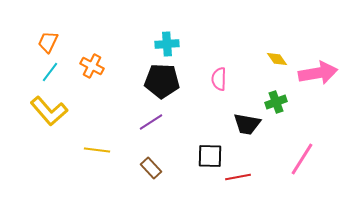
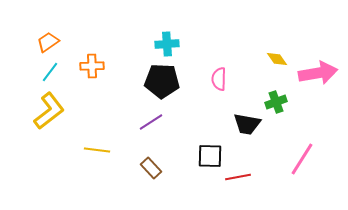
orange trapezoid: rotated 30 degrees clockwise
orange cross: rotated 30 degrees counterclockwise
yellow L-shape: rotated 87 degrees counterclockwise
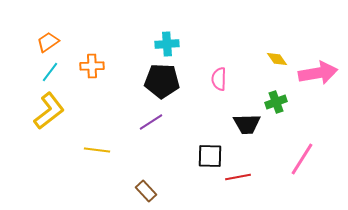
black trapezoid: rotated 12 degrees counterclockwise
brown rectangle: moved 5 px left, 23 px down
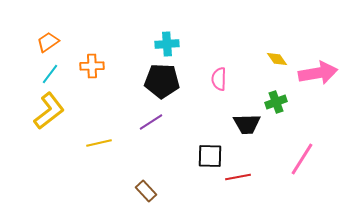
cyan line: moved 2 px down
yellow line: moved 2 px right, 7 px up; rotated 20 degrees counterclockwise
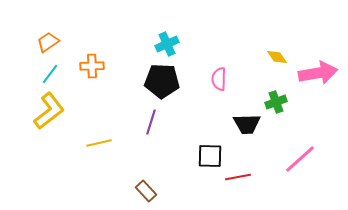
cyan cross: rotated 20 degrees counterclockwise
yellow diamond: moved 2 px up
purple line: rotated 40 degrees counterclockwise
pink line: moved 2 px left; rotated 16 degrees clockwise
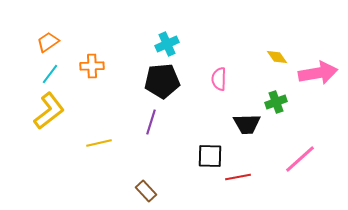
black pentagon: rotated 8 degrees counterclockwise
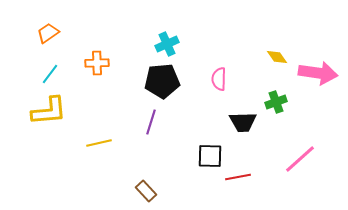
orange trapezoid: moved 9 px up
orange cross: moved 5 px right, 3 px up
pink arrow: rotated 18 degrees clockwise
yellow L-shape: rotated 33 degrees clockwise
black trapezoid: moved 4 px left, 2 px up
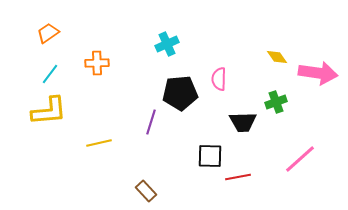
black pentagon: moved 18 px right, 12 px down
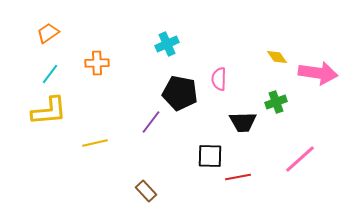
black pentagon: rotated 16 degrees clockwise
purple line: rotated 20 degrees clockwise
yellow line: moved 4 px left
